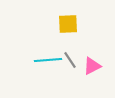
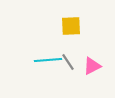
yellow square: moved 3 px right, 2 px down
gray line: moved 2 px left, 2 px down
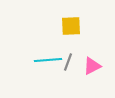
gray line: rotated 54 degrees clockwise
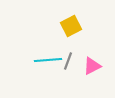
yellow square: rotated 25 degrees counterclockwise
gray line: moved 1 px up
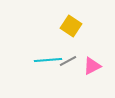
yellow square: rotated 30 degrees counterclockwise
gray line: rotated 42 degrees clockwise
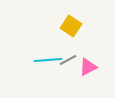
gray line: moved 1 px up
pink triangle: moved 4 px left, 1 px down
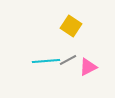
cyan line: moved 2 px left, 1 px down
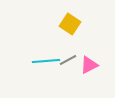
yellow square: moved 1 px left, 2 px up
pink triangle: moved 1 px right, 2 px up
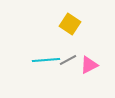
cyan line: moved 1 px up
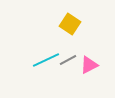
cyan line: rotated 20 degrees counterclockwise
